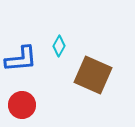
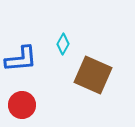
cyan diamond: moved 4 px right, 2 px up
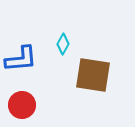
brown square: rotated 15 degrees counterclockwise
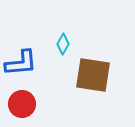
blue L-shape: moved 4 px down
red circle: moved 1 px up
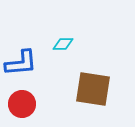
cyan diamond: rotated 60 degrees clockwise
brown square: moved 14 px down
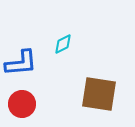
cyan diamond: rotated 25 degrees counterclockwise
brown square: moved 6 px right, 5 px down
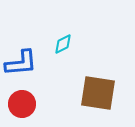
brown square: moved 1 px left, 1 px up
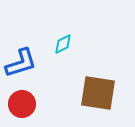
blue L-shape: rotated 12 degrees counterclockwise
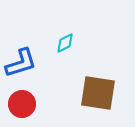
cyan diamond: moved 2 px right, 1 px up
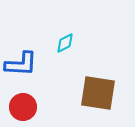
blue L-shape: moved 1 px down; rotated 20 degrees clockwise
red circle: moved 1 px right, 3 px down
